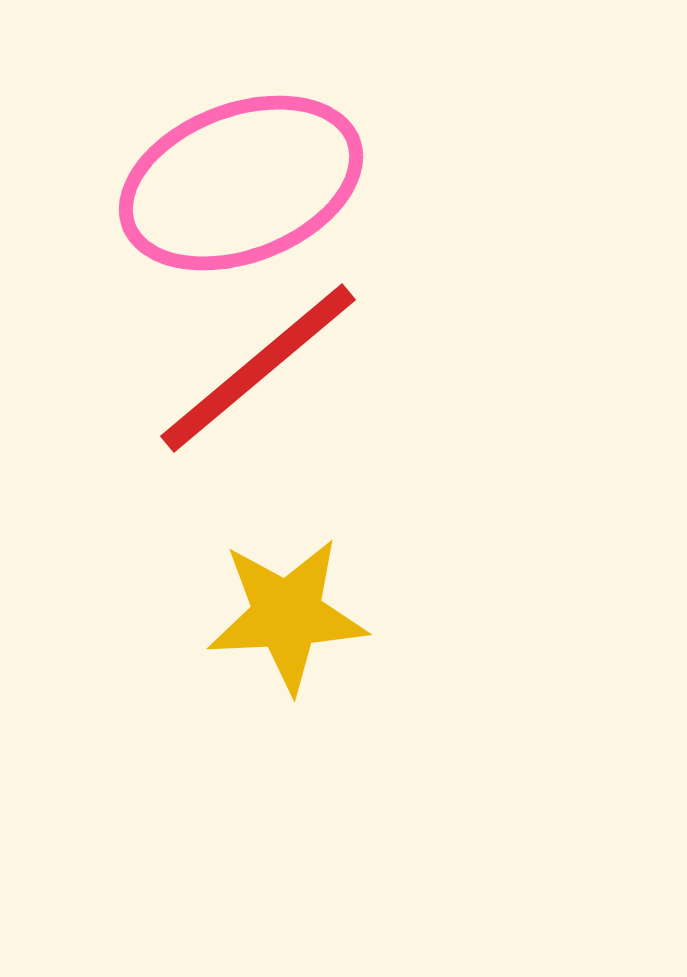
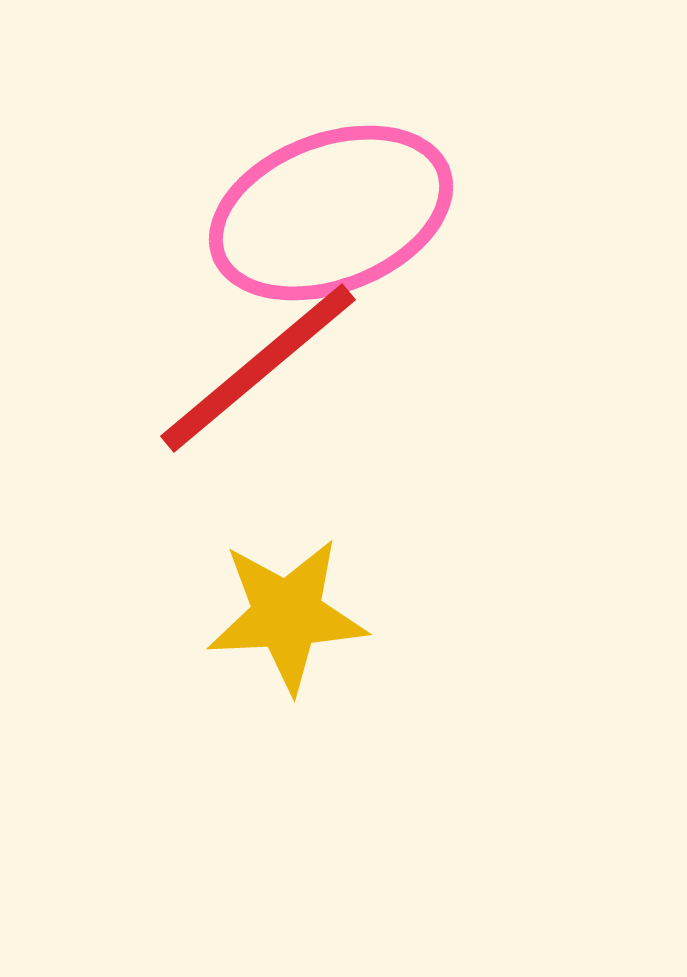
pink ellipse: moved 90 px right, 30 px down
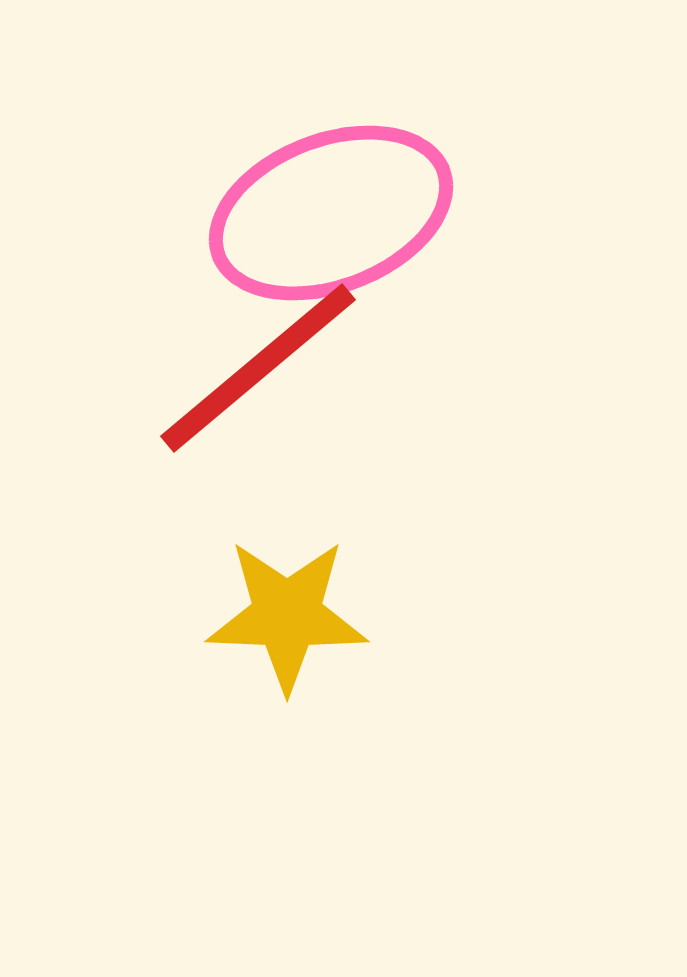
yellow star: rotated 5 degrees clockwise
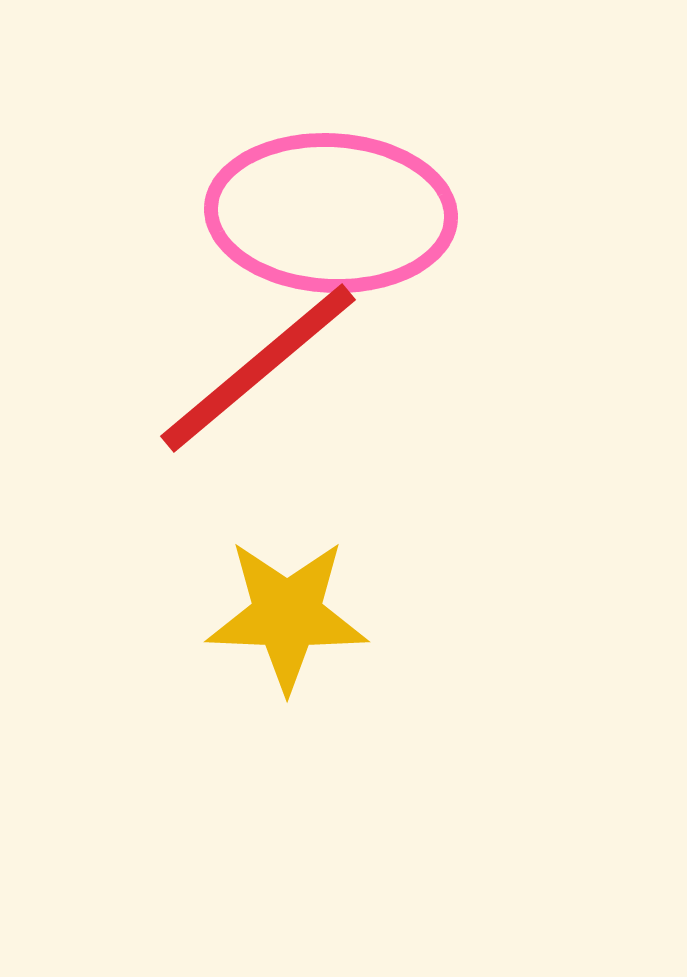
pink ellipse: rotated 24 degrees clockwise
